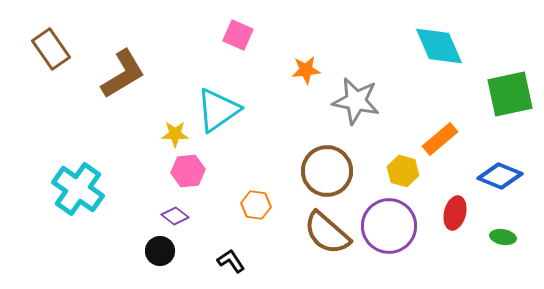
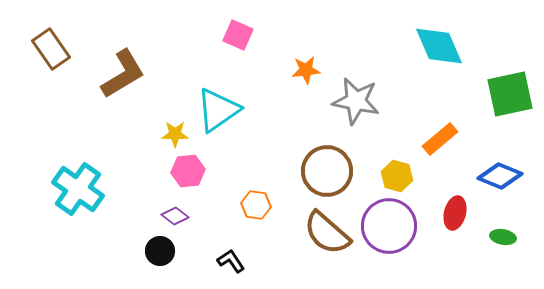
yellow hexagon: moved 6 px left, 5 px down
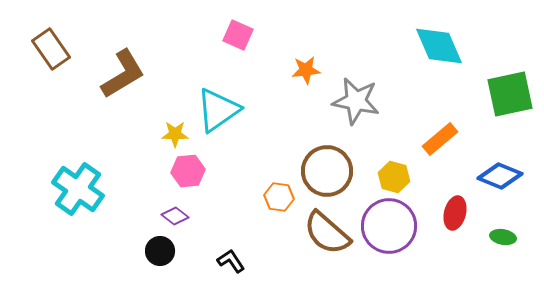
yellow hexagon: moved 3 px left, 1 px down
orange hexagon: moved 23 px right, 8 px up
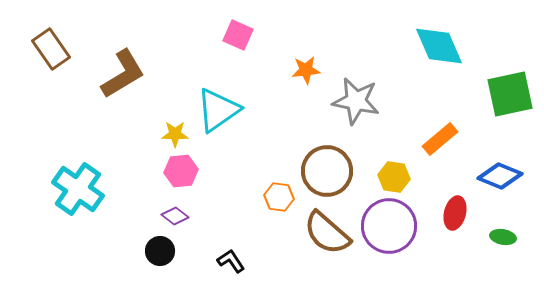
pink hexagon: moved 7 px left
yellow hexagon: rotated 8 degrees counterclockwise
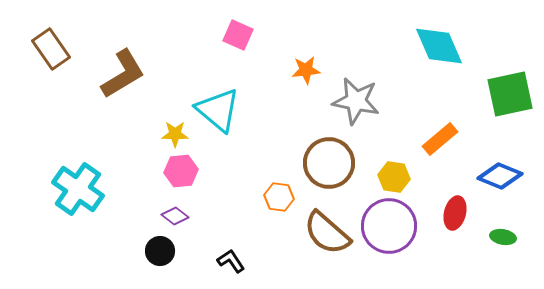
cyan triangle: rotated 45 degrees counterclockwise
brown circle: moved 2 px right, 8 px up
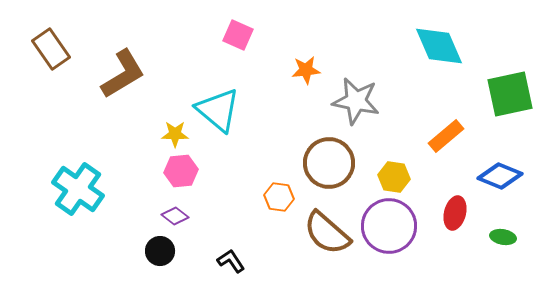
orange rectangle: moved 6 px right, 3 px up
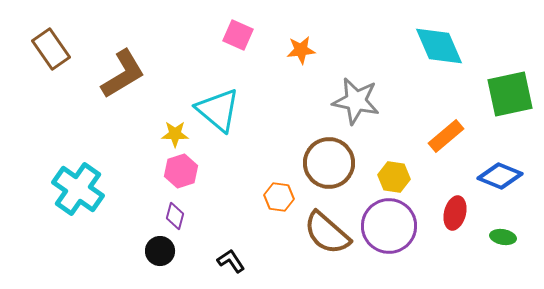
orange star: moved 5 px left, 20 px up
pink hexagon: rotated 12 degrees counterclockwise
purple diamond: rotated 68 degrees clockwise
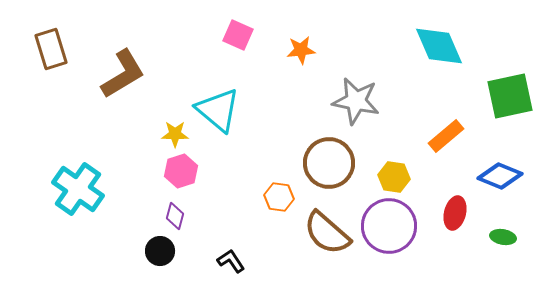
brown rectangle: rotated 18 degrees clockwise
green square: moved 2 px down
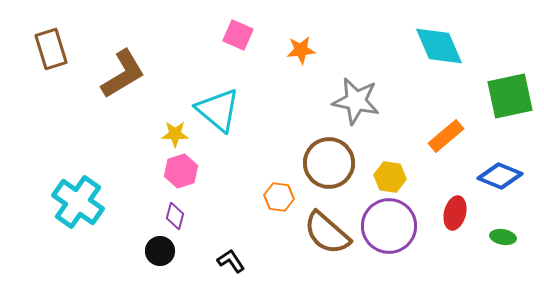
yellow hexagon: moved 4 px left
cyan cross: moved 13 px down
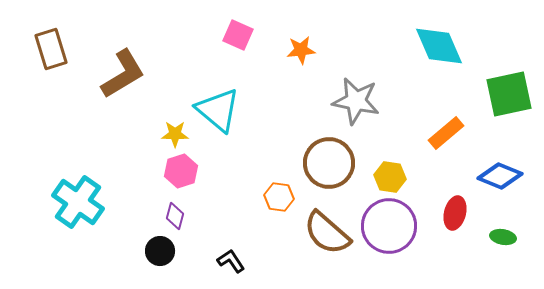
green square: moved 1 px left, 2 px up
orange rectangle: moved 3 px up
